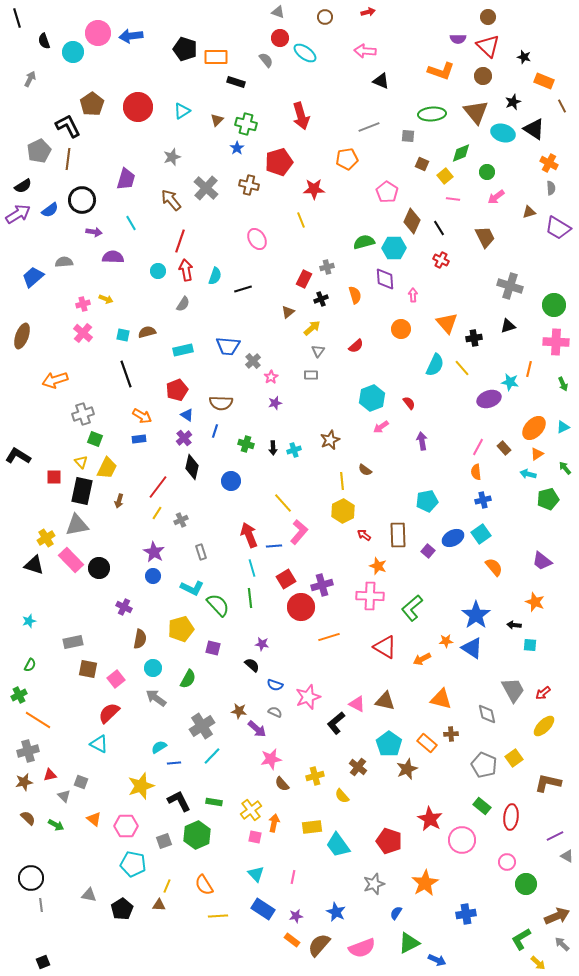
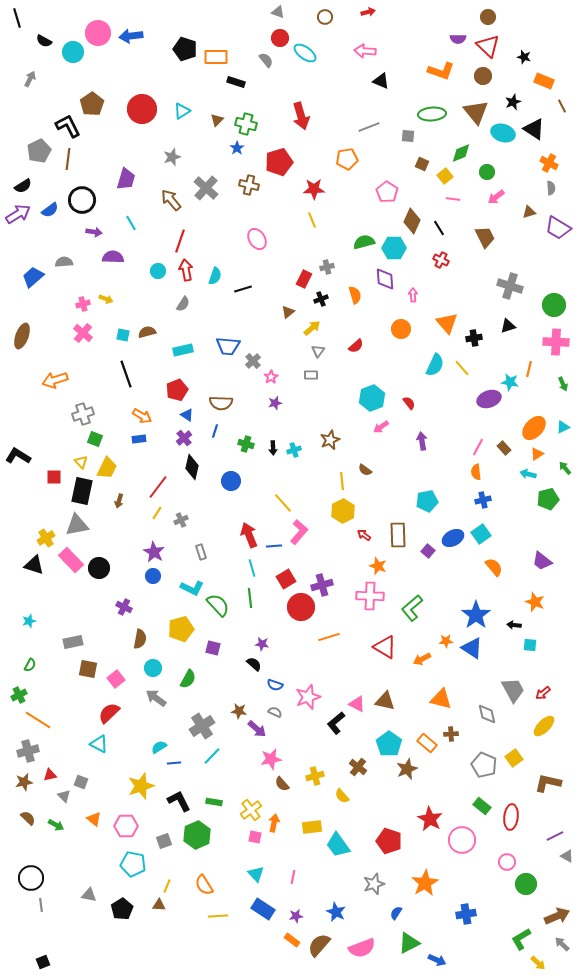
black semicircle at (44, 41): rotated 42 degrees counterclockwise
red circle at (138, 107): moved 4 px right, 2 px down
yellow line at (301, 220): moved 11 px right
black semicircle at (252, 665): moved 2 px right, 1 px up
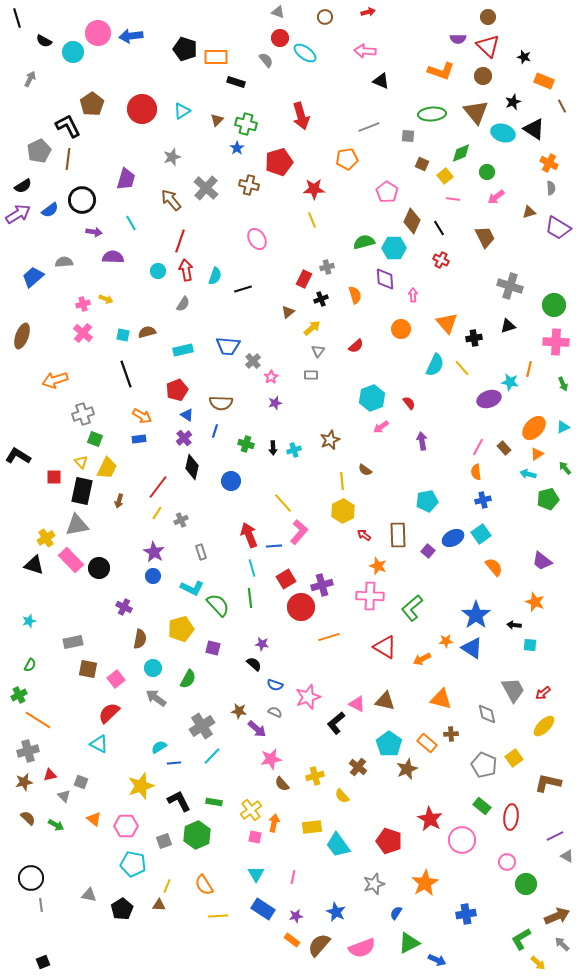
cyan triangle at (256, 874): rotated 12 degrees clockwise
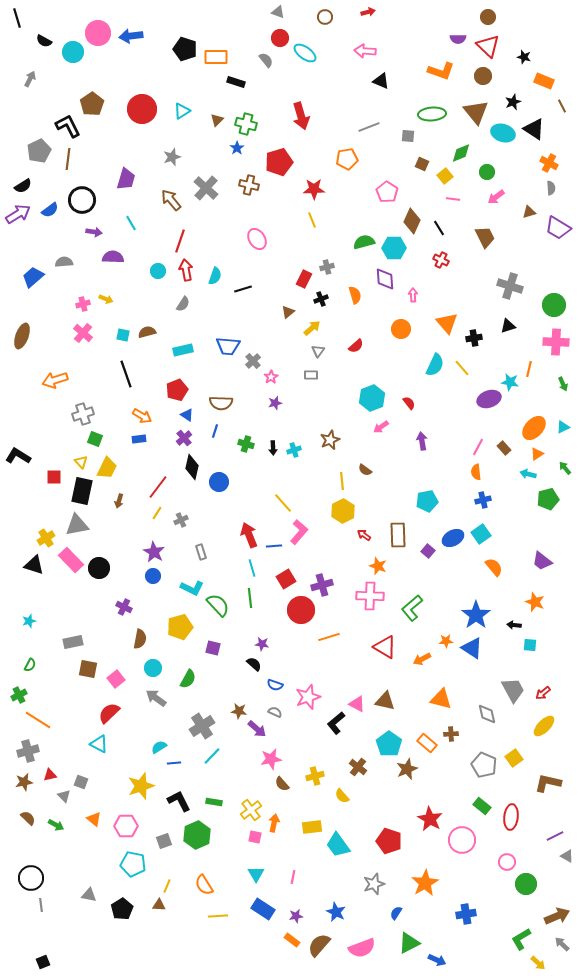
blue circle at (231, 481): moved 12 px left, 1 px down
red circle at (301, 607): moved 3 px down
yellow pentagon at (181, 629): moved 1 px left, 2 px up
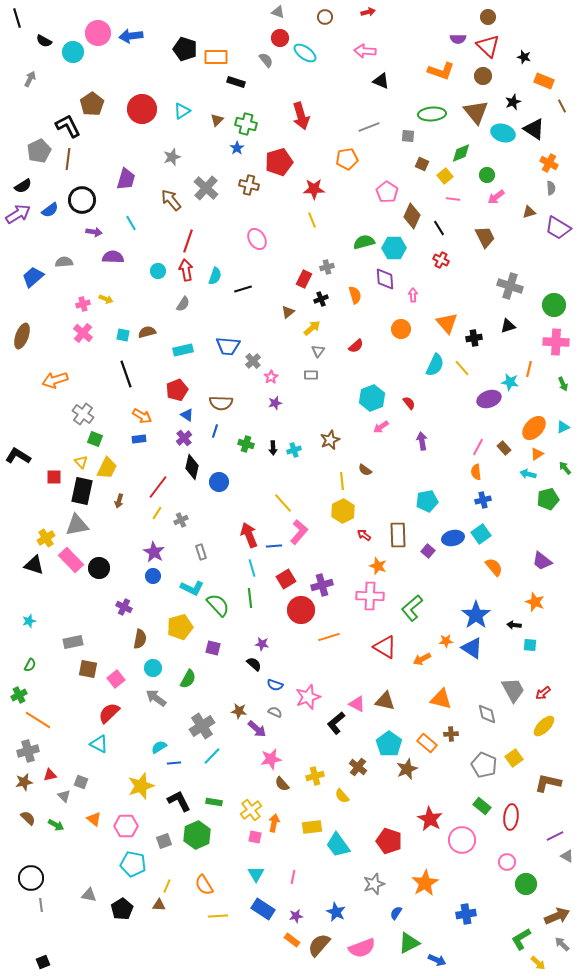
green circle at (487, 172): moved 3 px down
brown diamond at (412, 221): moved 5 px up
red line at (180, 241): moved 8 px right
gray cross at (83, 414): rotated 35 degrees counterclockwise
blue ellipse at (453, 538): rotated 15 degrees clockwise
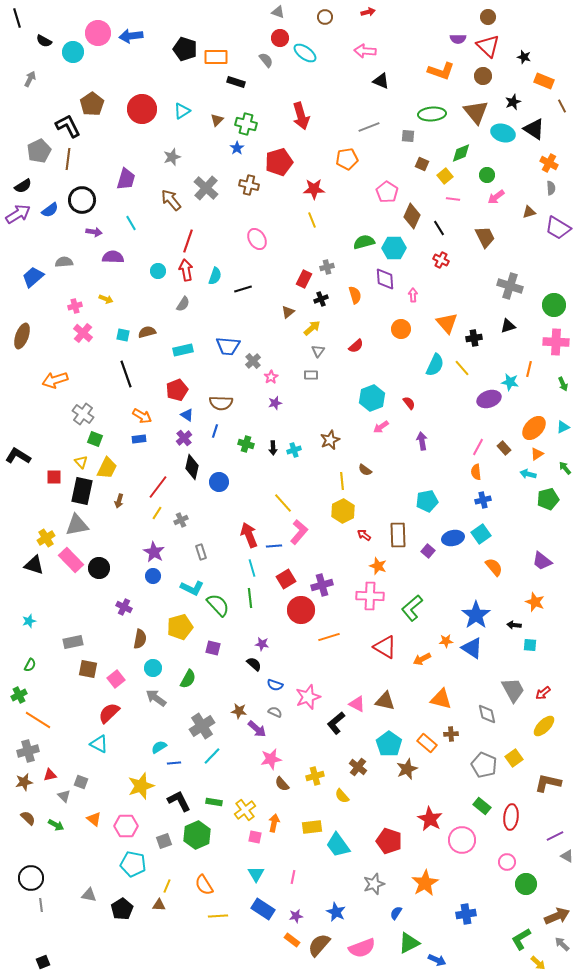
pink cross at (83, 304): moved 8 px left, 2 px down
yellow cross at (251, 810): moved 6 px left
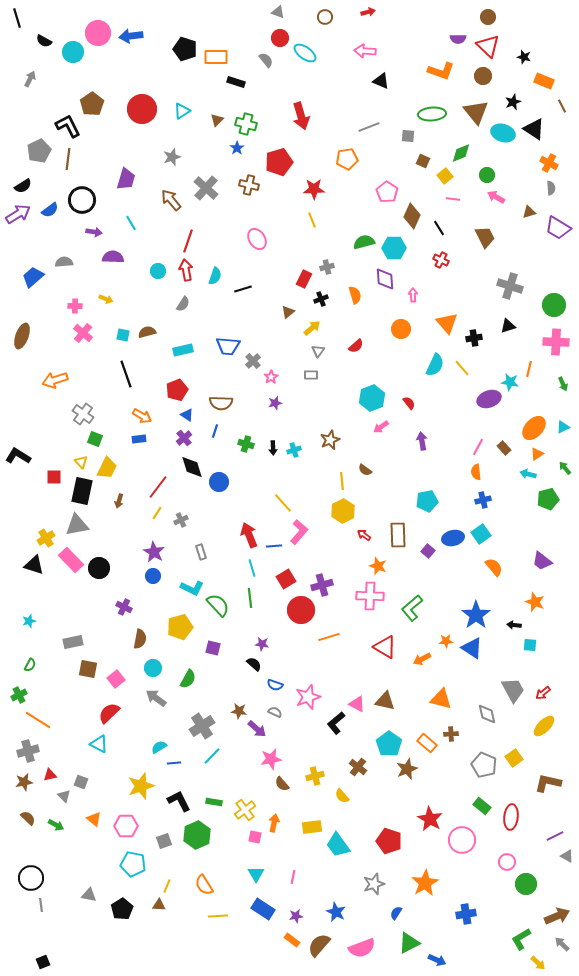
brown square at (422, 164): moved 1 px right, 3 px up
pink arrow at (496, 197): rotated 66 degrees clockwise
pink cross at (75, 306): rotated 16 degrees clockwise
black diamond at (192, 467): rotated 30 degrees counterclockwise
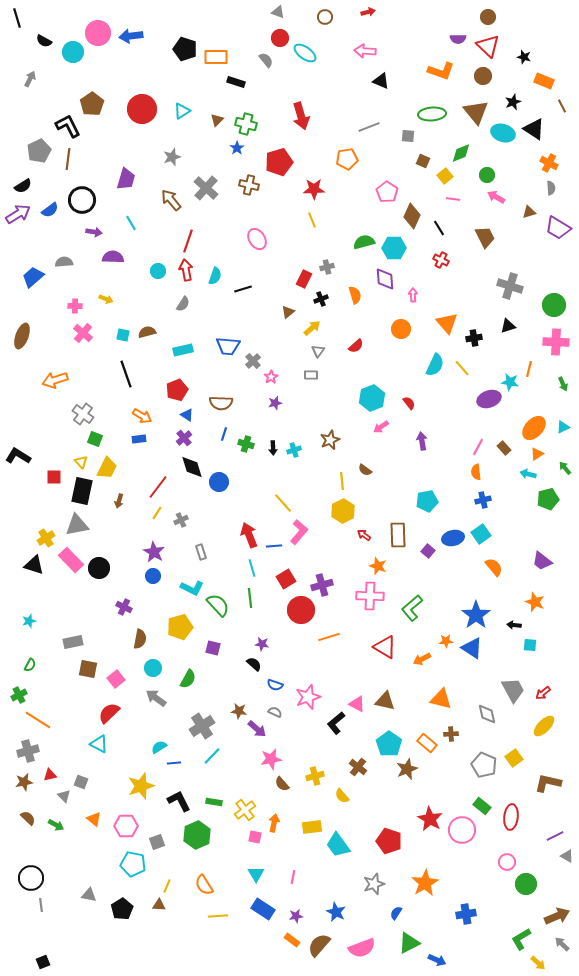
blue line at (215, 431): moved 9 px right, 3 px down
pink circle at (462, 840): moved 10 px up
gray square at (164, 841): moved 7 px left, 1 px down
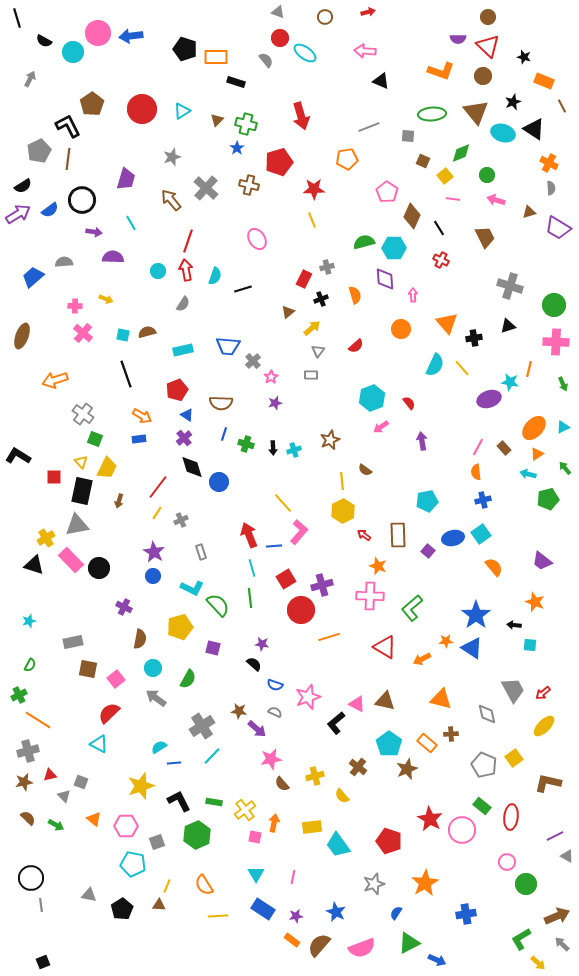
pink arrow at (496, 197): moved 3 px down; rotated 12 degrees counterclockwise
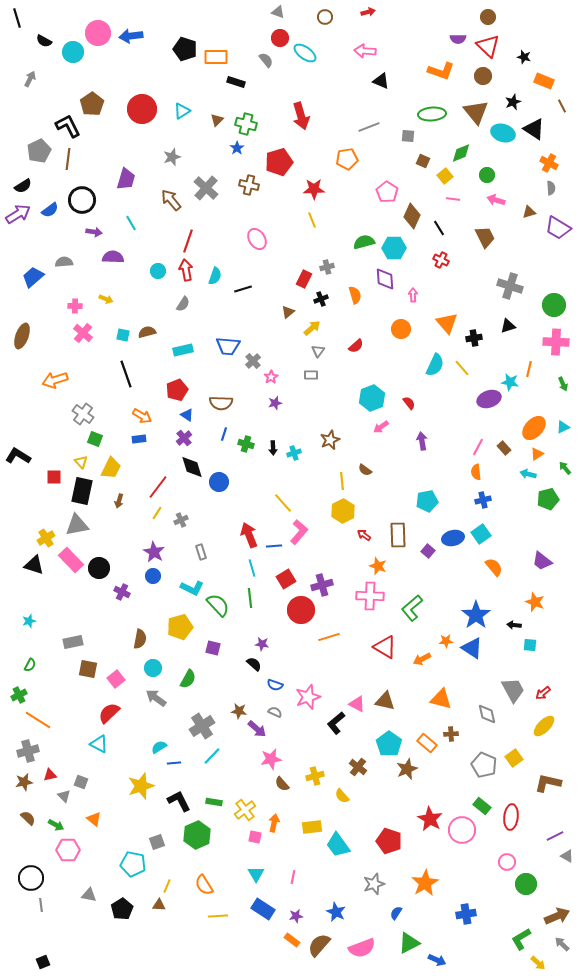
cyan cross at (294, 450): moved 3 px down
yellow trapezoid at (107, 468): moved 4 px right
purple cross at (124, 607): moved 2 px left, 15 px up
pink hexagon at (126, 826): moved 58 px left, 24 px down
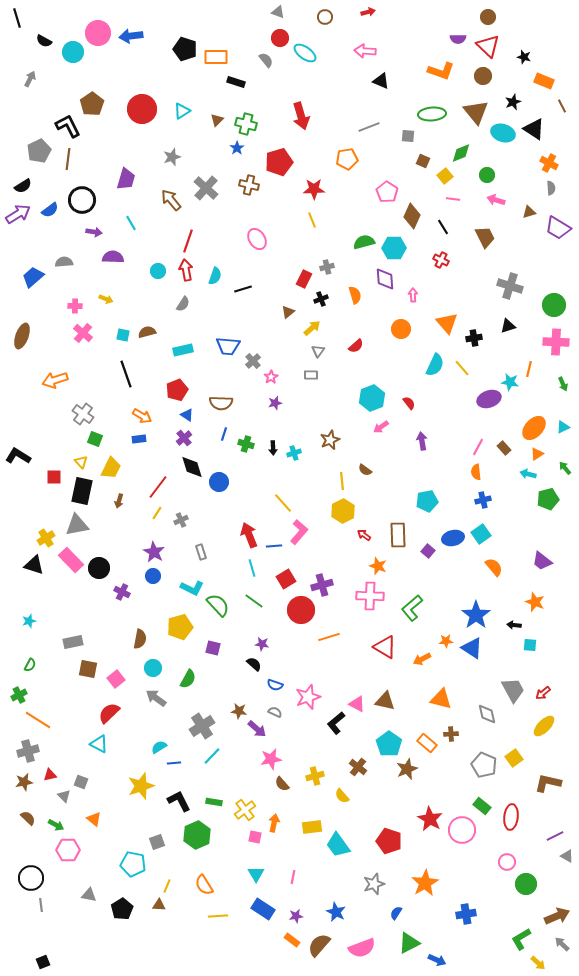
black line at (439, 228): moved 4 px right, 1 px up
green line at (250, 598): moved 4 px right, 3 px down; rotated 48 degrees counterclockwise
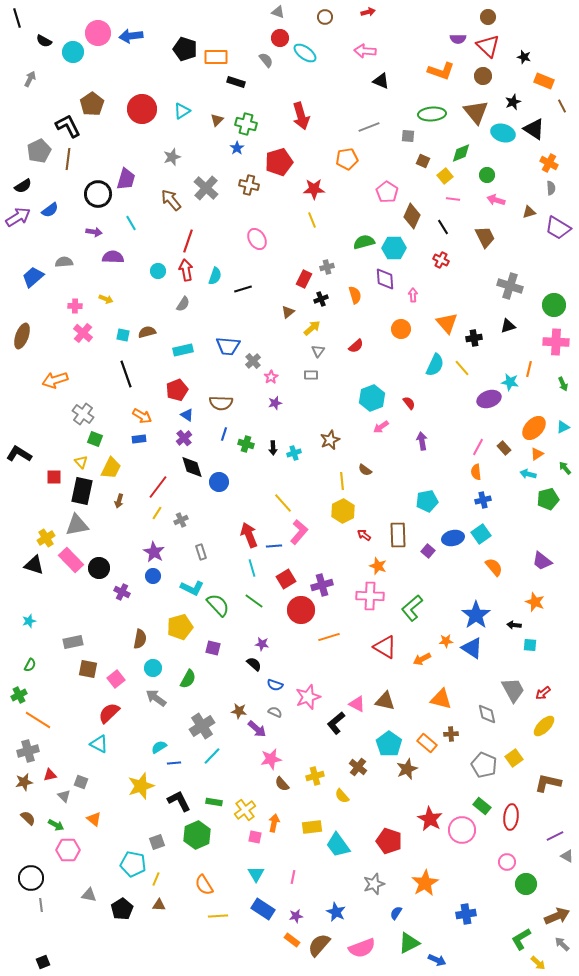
black circle at (82, 200): moved 16 px right, 6 px up
purple arrow at (18, 214): moved 3 px down
black L-shape at (18, 456): moved 1 px right, 2 px up
yellow line at (167, 886): moved 11 px left, 7 px up
